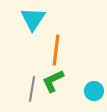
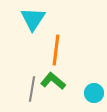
green L-shape: rotated 65 degrees clockwise
cyan circle: moved 2 px down
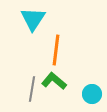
green L-shape: moved 1 px right
cyan circle: moved 2 px left, 1 px down
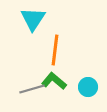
orange line: moved 1 px left
gray line: rotated 65 degrees clockwise
cyan circle: moved 4 px left, 7 px up
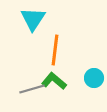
cyan circle: moved 6 px right, 9 px up
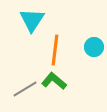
cyan triangle: moved 1 px left, 1 px down
cyan circle: moved 31 px up
gray line: moved 7 px left; rotated 15 degrees counterclockwise
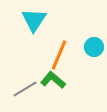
cyan triangle: moved 2 px right
orange line: moved 4 px right, 5 px down; rotated 16 degrees clockwise
green L-shape: moved 1 px left, 1 px up
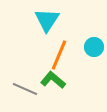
cyan triangle: moved 13 px right
gray line: rotated 55 degrees clockwise
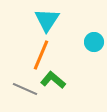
cyan circle: moved 5 px up
orange line: moved 18 px left
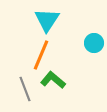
cyan circle: moved 1 px down
gray line: rotated 45 degrees clockwise
